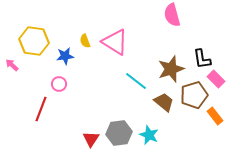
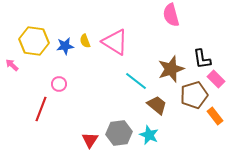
pink semicircle: moved 1 px left
blue star: moved 10 px up
brown trapezoid: moved 7 px left, 3 px down
red triangle: moved 1 px left, 1 px down
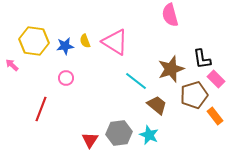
pink semicircle: moved 1 px left
pink circle: moved 7 px right, 6 px up
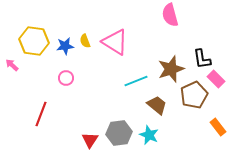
cyan line: rotated 60 degrees counterclockwise
brown pentagon: rotated 8 degrees counterclockwise
red line: moved 5 px down
orange rectangle: moved 3 px right, 11 px down
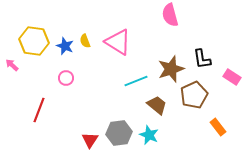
pink triangle: moved 3 px right
blue star: rotated 30 degrees clockwise
pink rectangle: moved 16 px right, 2 px up; rotated 12 degrees counterclockwise
red line: moved 2 px left, 4 px up
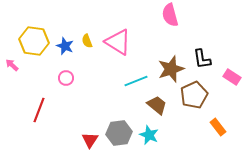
yellow semicircle: moved 2 px right
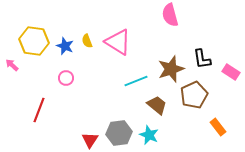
pink rectangle: moved 1 px left, 5 px up
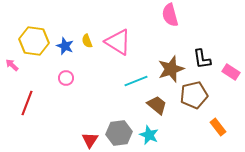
brown pentagon: rotated 12 degrees clockwise
red line: moved 12 px left, 7 px up
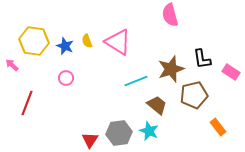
cyan star: moved 4 px up
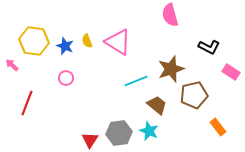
black L-shape: moved 7 px right, 12 px up; rotated 55 degrees counterclockwise
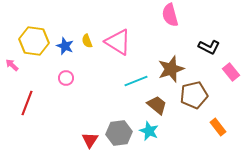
pink rectangle: rotated 18 degrees clockwise
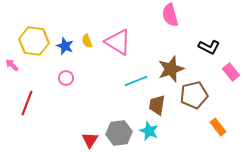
brown trapezoid: rotated 120 degrees counterclockwise
